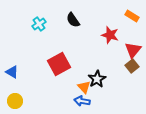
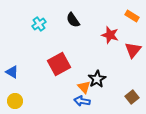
brown square: moved 31 px down
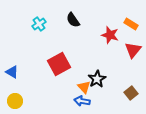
orange rectangle: moved 1 px left, 8 px down
brown square: moved 1 px left, 4 px up
